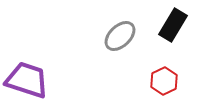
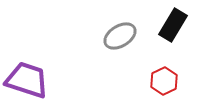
gray ellipse: rotated 12 degrees clockwise
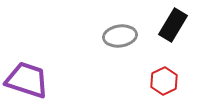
gray ellipse: rotated 24 degrees clockwise
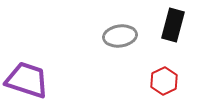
black rectangle: rotated 16 degrees counterclockwise
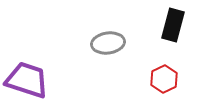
gray ellipse: moved 12 px left, 7 px down
red hexagon: moved 2 px up
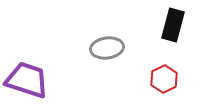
gray ellipse: moved 1 px left, 5 px down
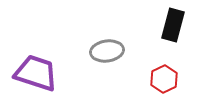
gray ellipse: moved 3 px down
purple trapezoid: moved 9 px right, 7 px up
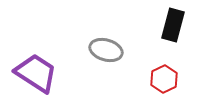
gray ellipse: moved 1 px left, 1 px up; rotated 24 degrees clockwise
purple trapezoid: rotated 15 degrees clockwise
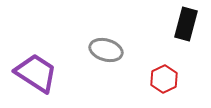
black rectangle: moved 13 px right, 1 px up
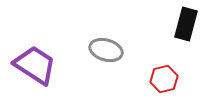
purple trapezoid: moved 1 px left, 8 px up
red hexagon: rotated 12 degrees clockwise
